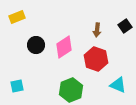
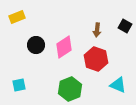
black square: rotated 24 degrees counterclockwise
cyan square: moved 2 px right, 1 px up
green hexagon: moved 1 px left, 1 px up
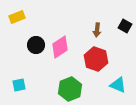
pink diamond: moved 4 px left
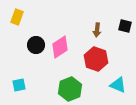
yellow rectangle: rotated 49 degrees counterclockwise
black square: rotated 16 degrees counterclockwise
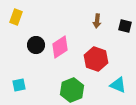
yellow rectangle: moved 1 px left
brown arrow: moved 9 px up
green hexagon: moved 2 px right, 1 px down
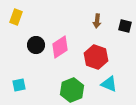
red hexagon: moved 2 px up
cyan triangle: moved 9 px left, 1 px up
